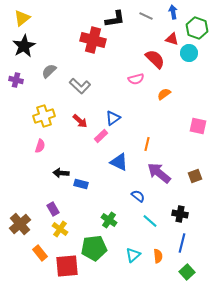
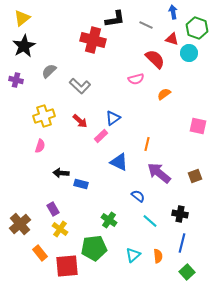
gray line at (146, 16): moved 9 px down
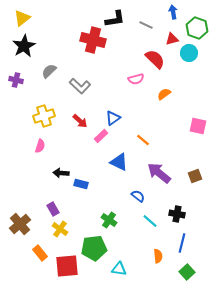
red triangle at (172, 39): rotated 32 degrees counterclockwise
orange line at (147, 144): moved 4 px left, 4 px up; rotated 64 degrees counterclockwise
black cross at (180, 214): moved 3 px left
cyan triangle at (133, 255): moved 14 px left, 14 px down; rotated 49 degrees clockwise
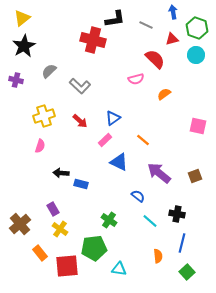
cyan circle at (189, 53): moved 7 px right, 2 px down
pink rectangle at (101, 136): moved 4 px right, 4 px down
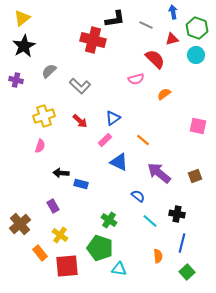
purple rectangle at (53, 209): moved 3 px up
yellow cross at (60, 229): moved 6 px down
green pentagon at (94, 248): moved 6 px right; rotated 25 degrees clockwise
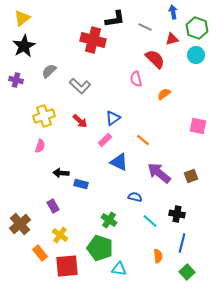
gray line at (146, 25): moved 1 px left, 2 px down
pink semicircle at (136, 79): rotated 91 degrees clockwise
brown square at (195, 176): moved 4 px left
blue semicircle at (138, 196): moved 3 px left, 1 px down; rotated 24 degrees counterclockwise
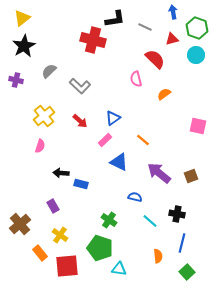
yellow cross at (44, 116): rotated 20 degrees counterclockwise
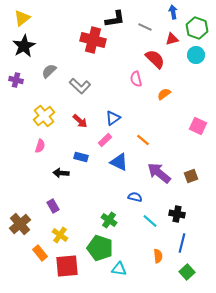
pink square at (198, 126): rotated 12 degrees clockwise
blue rectangle at (81, 184): moved 27 px up
